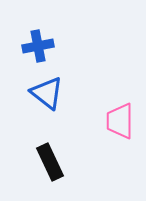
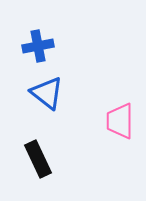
black rectangle: moved 12 px left, 3 px up
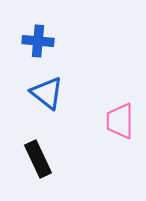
blue cross: moved 5 px up; rotated 16 degrees clockwise
